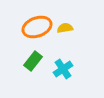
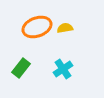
green rectangle: moved 12 px left, 7 px down
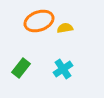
orange ellipse: moved 2 px right, 6 px up
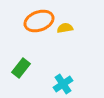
cyan cross: moved 15 px down
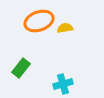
cyan cross: rotated 18 degrees clockwise
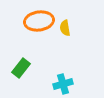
orange ellipse: rotated 12 degrees clockwise
yellow semicircle: rotated 91 degrees counterclockwise
